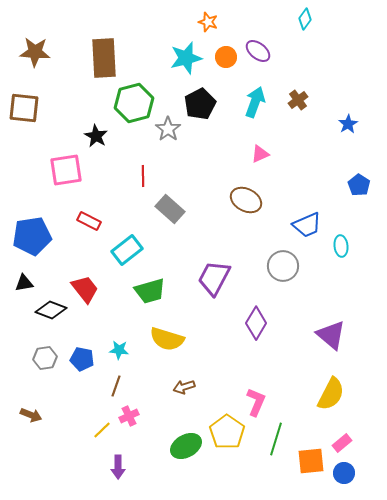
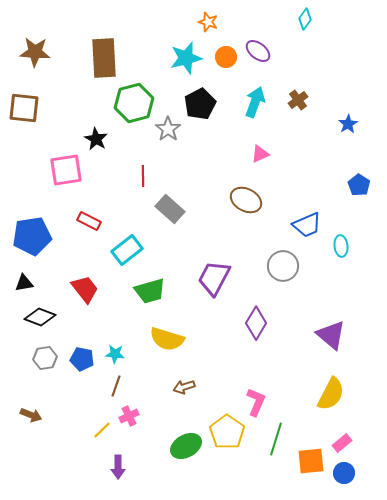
black star at (96, 136): moved 3 px down
black diamond at (51, 310): moved 11 px left, 7 px down
cyan star at (119, 350): moved 4 px left, 4 px down
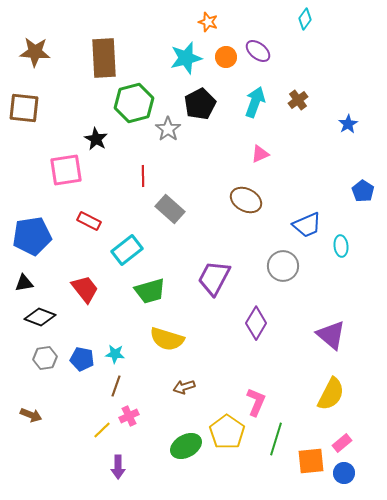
blue pentagon at (359, 185): moved 4 px right, 6 px down
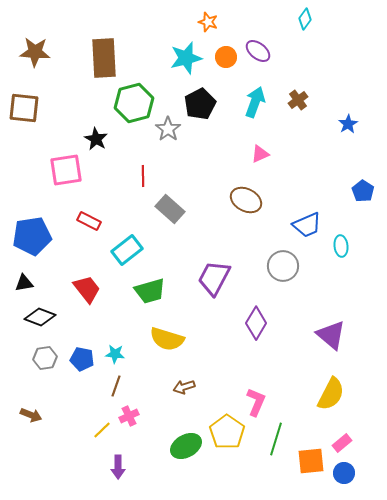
red trapezoid at (85, 289): moved 2 px right
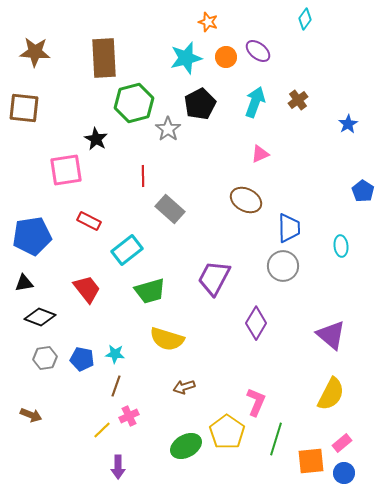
blue trapezoid at (307, 225): moved 18 px left, 3 px down; rotated 68 degrees counterclockwise
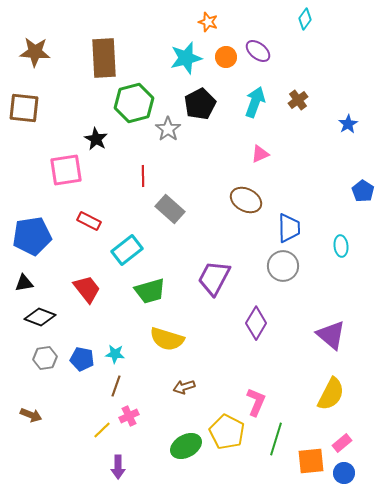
yellow pentagon at (227, 432): rotated 8 degrees counterclockwise
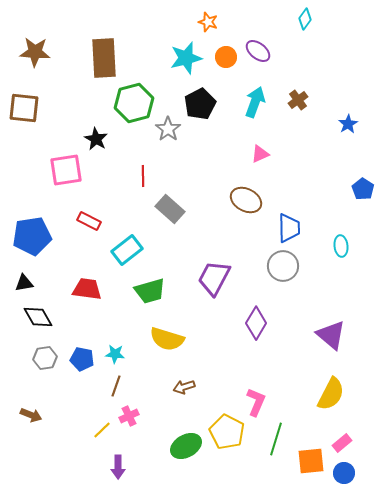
blue pentagon at (363, 191): moved 2 px up
red trapezoid at (87, 289): rotated 44 degrees counterclockwise
black diamond at (40, 317): moved 2 px left; rotated 40 degrees clockwise
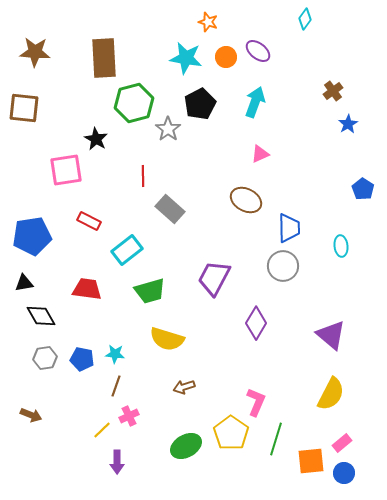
cyan star at (186, 58): rotated 24 degrees clockwise
brown cross at (298, 100): moved 35 px right, 9 px up
black diamond at (38, 317): moved 3 px right, 1 px up
yellow pentagon at (227, 432): moved 4 px right, 1 px down; rotated 8 degrees clockwise
purple arrow at (118, 467): moved 1 px left, 5 px up
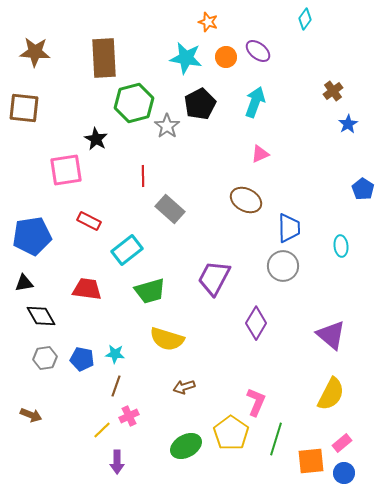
gray star at (168, 129): moved 1 px left, 3 px up
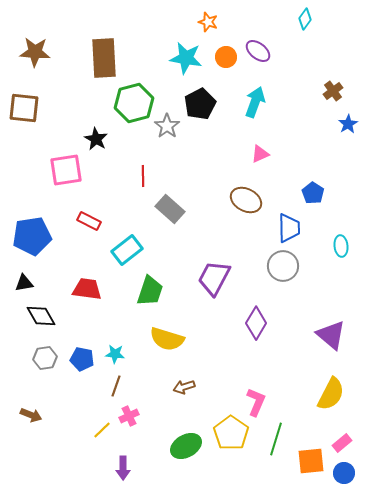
blue pentagon at (363, 189): moved 50 px left, 4 px down
green trapezoid at (150, 291): rotated 56 degrees counterclockwise
purple arrow at (117, 462): moved 6 px right, 6 px down
